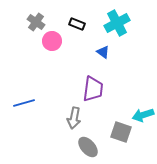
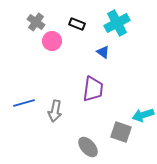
gray arrow: moved 19 px left, 7 px up
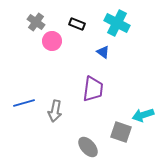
cyan cross: rotated 35 degrees counterclockwise
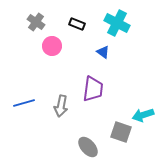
pink circle: moved 5 px down
gray arrow: moved 6 px right, 5 px up
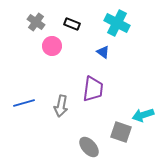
black rectangle: moved 5 px left
gray ellipse: moved 1 px right
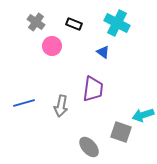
black rectangle: moved 2 px right
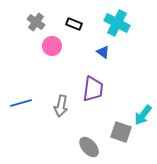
blue line: moved 3 px left
cyan arrow: rotated 35 degrees counterclockwise
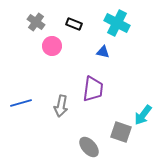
blue triangle: rotated 24 degrees counterclockwise
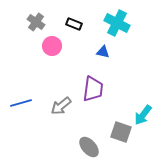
gray arrow: rotated 40 degrees clockwise
